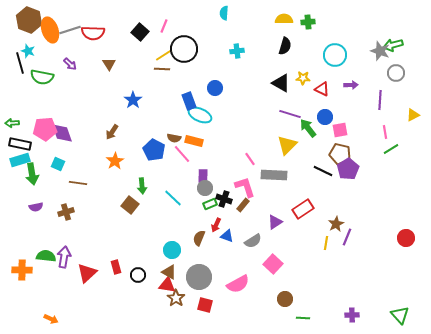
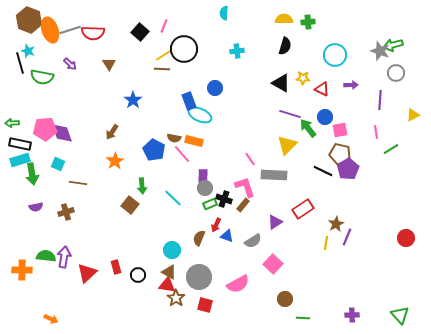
pink line at (385, 132): moved 9 px left
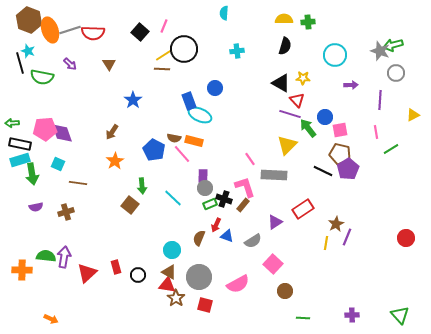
red triangle at (322, 89): moved 25 px left, 11 px down; rotated 21 degrees clockwise
brown circle at (285, 299): moved 8 px up
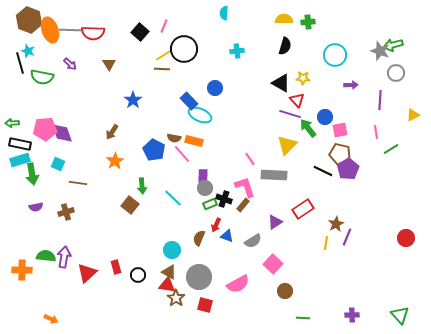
gray line at (70, 30): rotated 20 degrees clockwise
blue rectangle at (189, 101): rotated 24 degrees counterclockwise
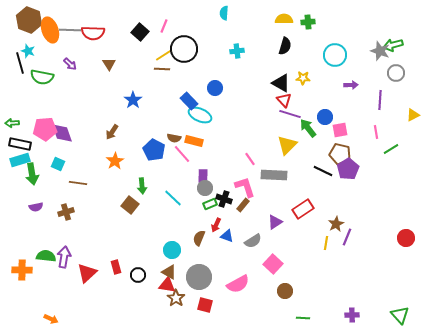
red triangle at (297, 100): moved 13 px left
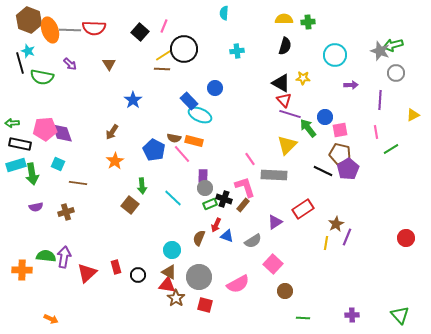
red semicircle at (93, 33): moved 1 px right, 5 px up
cyan rectangle at (20, 160): moved 4 px left, 5 px down
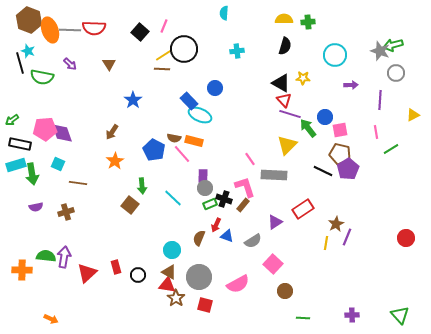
green arrow at (12, 123): moved 3 px up; rotated 32 degrees counterclockwise
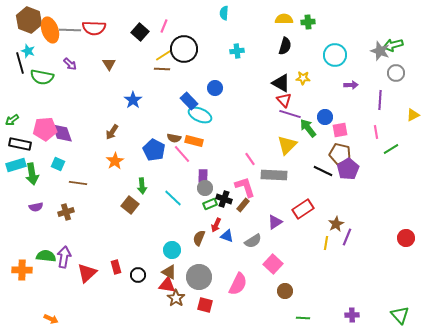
pink semicircle at (238, 284): rotated 35 degrees counterclockwise
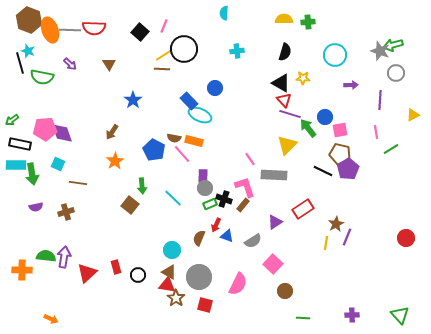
black semicircle at (285, 46): moved 6 px down
cyan rectangle at (16, 165): rotated 18 degrees clockwise
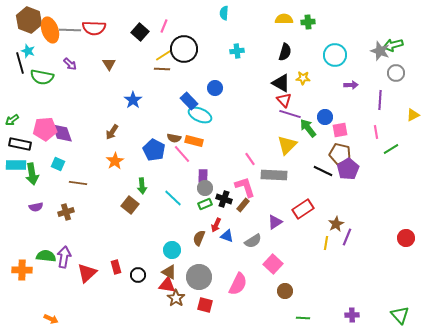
green rectangle at (210, 204): moved 5 px left
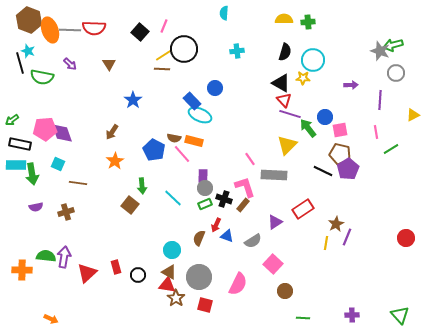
cyan circle at (335, 55): moved 22 px left, 5 px down
blue rectangle at (189, 101): moved 3 px right
